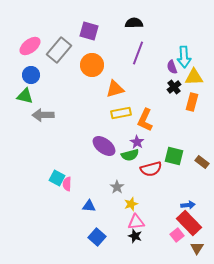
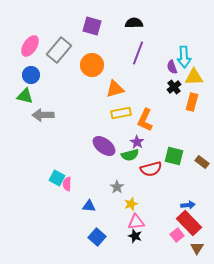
purple square: moved 3 px right, 5 px up
pink ellipse: rotated 20 degrees counterclockwise
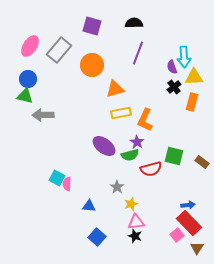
blue circle: moved 3 px left, 4 px down
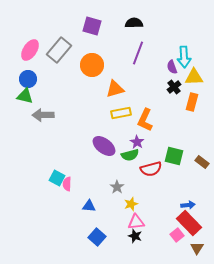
pink ellipse: moved 4 px down
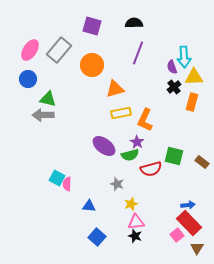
green triangle: moved 23 px right, 3 px down
gray star: moved 3 px up; rotated 16 degrees counterclockwise
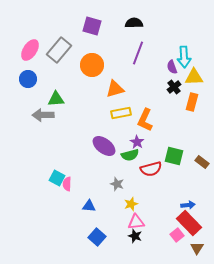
green triangle: moved 8 px right; rotated 18 degrees counterclockwise
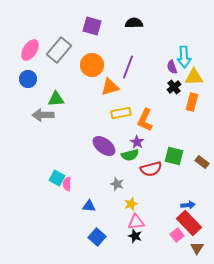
purple line: moved 10 px left, 14 px down
orange triangle: moved 5 px left, 2 px up
